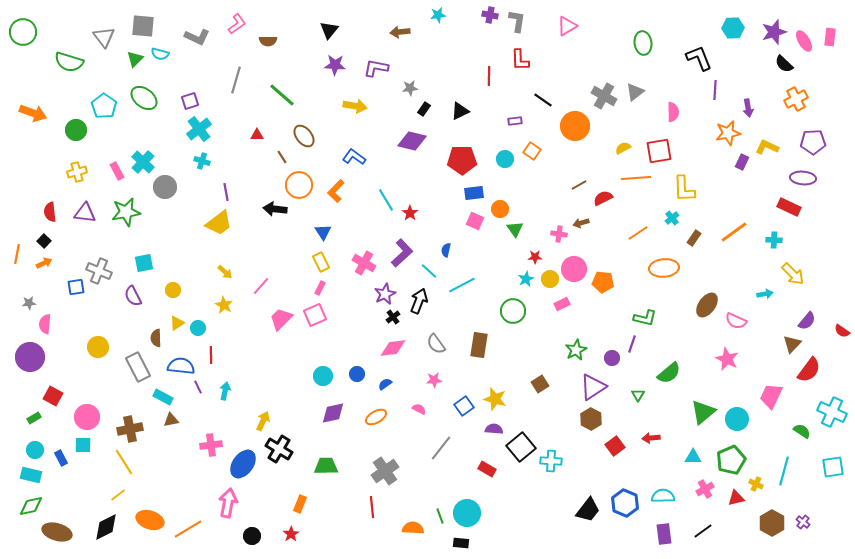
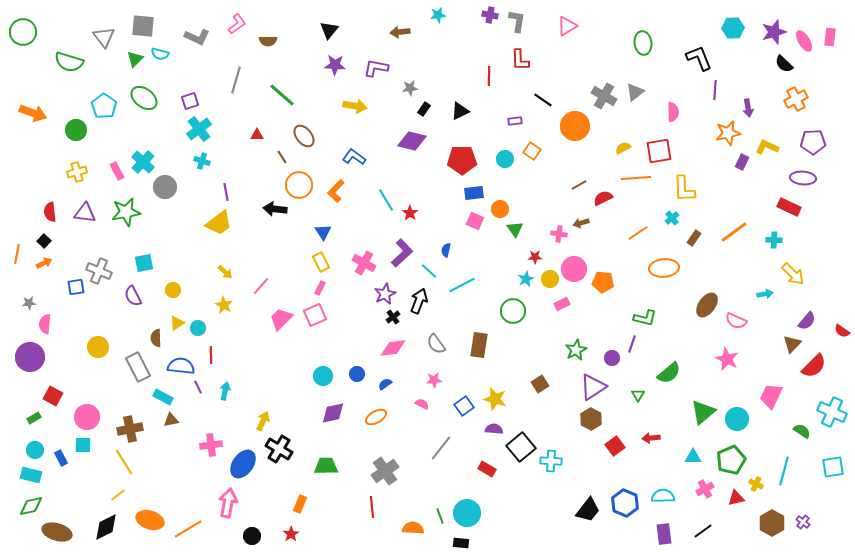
red semicircle at (809, 370): moved 5 px right, 4 px up; rotated 8 degrees clockwise
pink semicircle at (419, 409): moved 3 px right, 5 px up
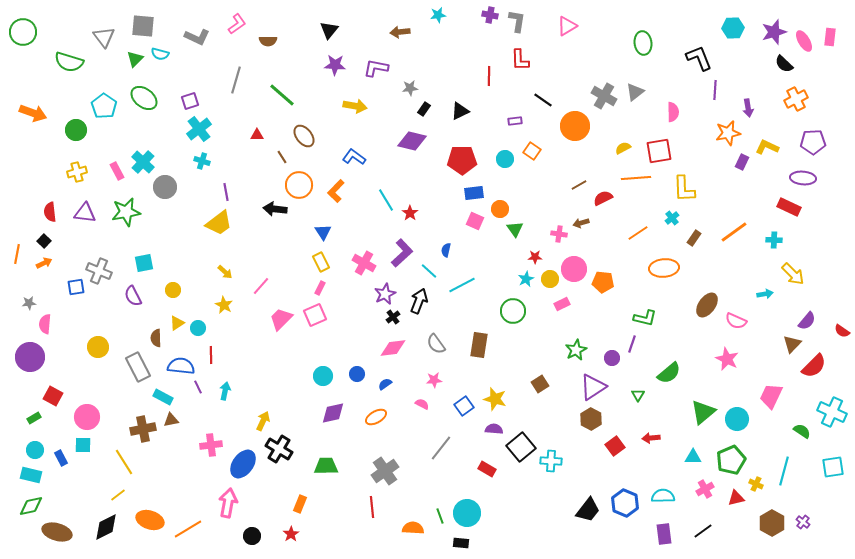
brown cross at (130, 429): moved 13 px right
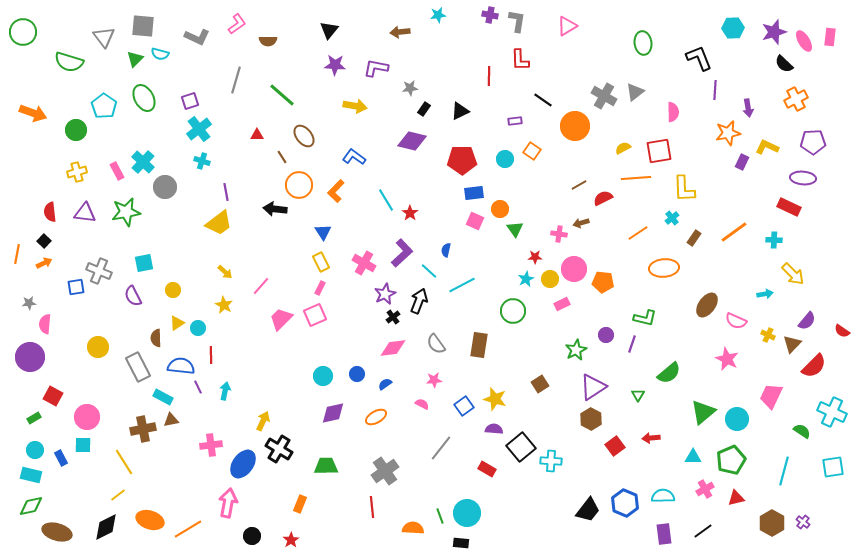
green ellipse at (144, 98): rotated 24 degrees clockwise
purple circle at (612, 358): moved 6 px left, 23 px up
yellow cross at (756, 484): moved 12 px right, 149 px up
red star at (291, 534): moved 6 px down
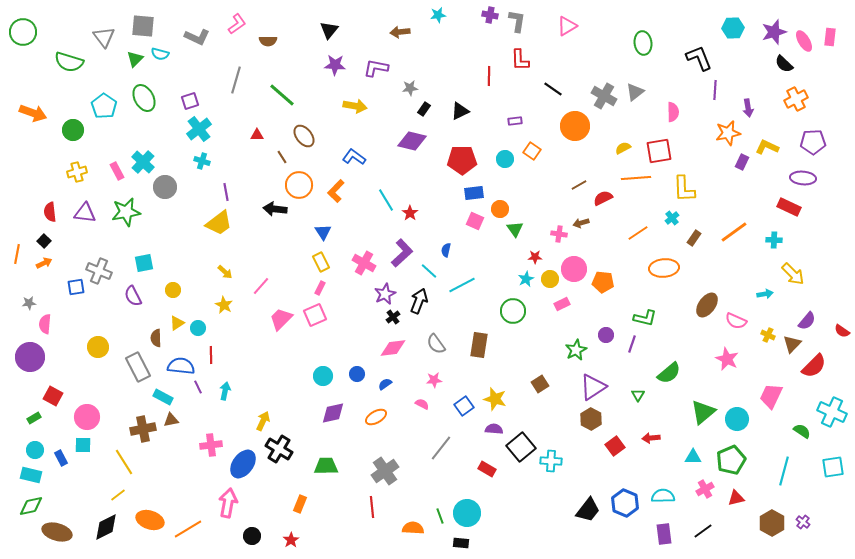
black line at (543, 100): moved 10 px right, 11 px up
green circle at (76, 130): moved 3 px left
